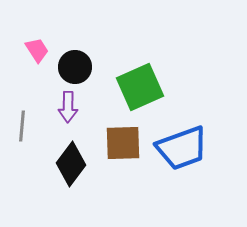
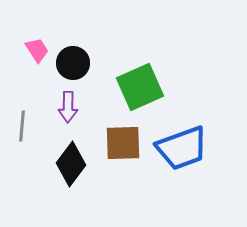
black circle: moved 2 px left, 4 px up
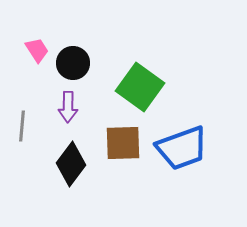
green square: rotated 30 degrees counterclockwise
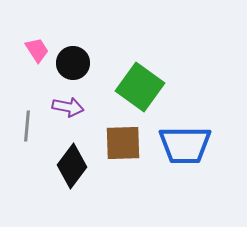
purple arrow: rotated 80 degrees counterclockwise
gray line: moved 5 px right
blue trapezoid: moved 3 px right, 3 px up; rotated 20 degrees clockwise
black diamond: moved 1 px right, 2 px down
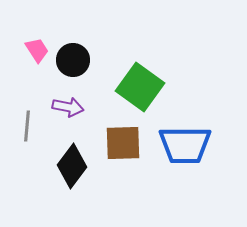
black circle: moved 3 px up
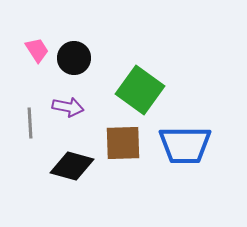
black circle: moved 1 px right, 2 px up
green square: moved 3 px down
gray line: moved 3 px right, 3 px up; rotated 8 degrees counterclockwise
black diamond: rotated 69 degrees clockwise
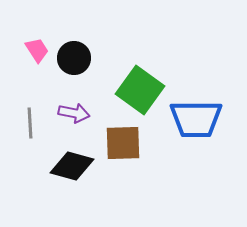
purple arrow: moved 6 px right, 6 px down
blue trapezoid: moved 11 px right, 26 px up
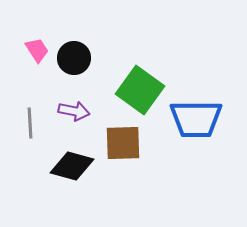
purple arrow: moved 2 px up
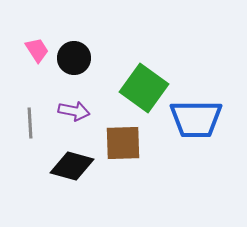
green square: moved 4 px right, 2 px up
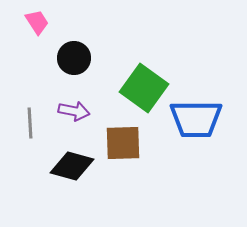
pink trapezoid: moved 28 px up
